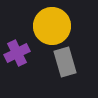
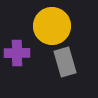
purple cross: rotated 25 degrees clockwise
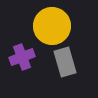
purple cross: moved 5 px right, 4 px down; rotated 20 degrees counterclockwise
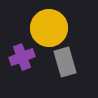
yellow circle: moved 3 px left, 2 px down
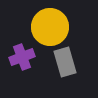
yellow circle: moved 1 px right, 1 px up
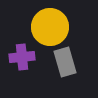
purple cross: rotated 15 degrees clockwise
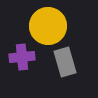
yellow circle: moved 2 px left, 1 px up
